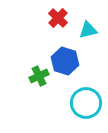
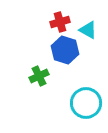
red cross: moved 2 px right, 4 px down; rotated 30 degrees clockwise
cyan triangle: rotated 42 degrees clockwise
blue hexagon: moved 11 px up
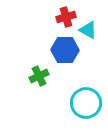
red cross: moved 6 px right, 5 px up
blue hexagon: rotated 16 degrees counterclockwise
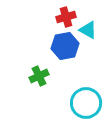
blue hexagon: moved 4 px up; rotated 12 degrees counterclockwise
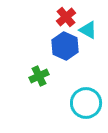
red cross: rotated 24 degrees counterclockwise
blue hexagon: rotated 24 degrees counterclockwise
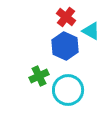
red cross: rotated 12 degrees counterclockwise
cyan triangle: moved 3 px right, 1 px down
cyan circle: moved 18 px left, 13 px up
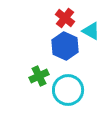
red cross: moved 1 px left, 1 px down
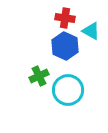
red cross: rotated 30 degrees counterclockwise
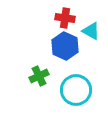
cyan circle: moved 8 px right
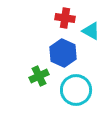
blue hexagon: moved 2 px left, 7 px down
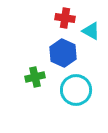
green cross: moved 4 px left, 1 px down; rotated 12 degrees clockwise
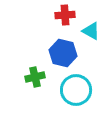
red cross: moved 3 px up; rotated 12 degrees counterclockwise
blue hexagon: rotated 12 degrees counterclockwise
